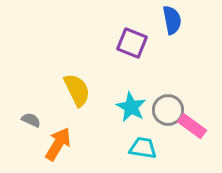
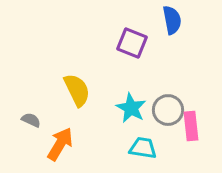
cyan star: moved 1 px down
pink rectangle: moved 1 px left; rotated 48 degrees clockwise
orange arrow: moved 2 px right
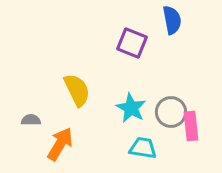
gray circle: moved 3 px right, 2 px down
gray semicircle: rotated 24 degrees counterclockwise
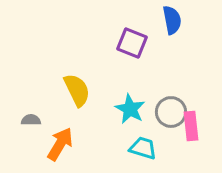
cyan star: moved 1 px left, 1 px down
cyan trapezoid: rotated 8 degrees clockwise
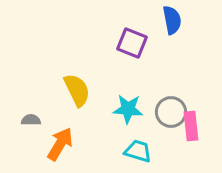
cyan star: moved 2 px left; rotated 24 degrees counterclockwise
cyan trapezoid: moved 5 px left, 3 px down
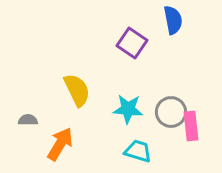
blue semicircle: moved 1 px right
purple square: rotated 12 degrees clockwise
gray semicircle: moved 3 px left
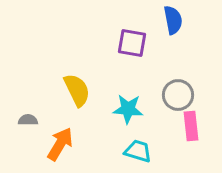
purple square: rotated 24 degrees counterclockwise
gray circle: moved 7 px right, 17 px up
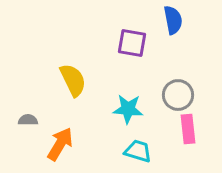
yellow semicircle: moved 4 px left, 10 px up
pink rectangle: moved 3 px left, 3 px down
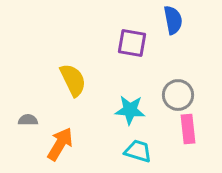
cyan star: moved 2 px right, 1 px down
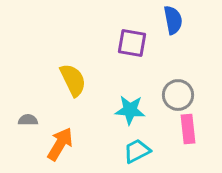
cyan trapezoid: moved 1 px left; rotated 44 degrees counterclockwise
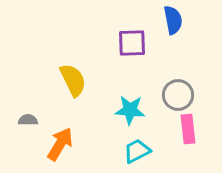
purple square: rotated 12 degrees counterclockwise
